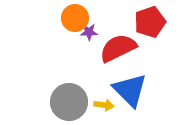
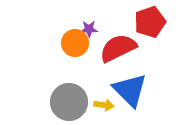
orange circle: moved 25 px down
purple star: moved 3 px up
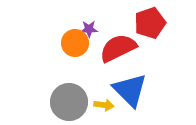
red pentagon: moved 1 px down
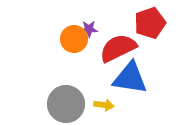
orange circle: moved 1 px left, 4 px up
blue triangle: moved 12 px up; rotated 36 degrees counterclockwise
gray circle: moved 3 px left, 2 px down
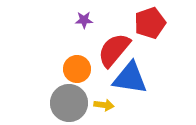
purple star: moved 5 px left, 9 px up
orange circle: moved 3 px right, 30 px down
red semicircle: moved 4 px left, 2 px down; rotated 24 degrees counterclockwise
gray circle: moved 3 px right, 1 px up
